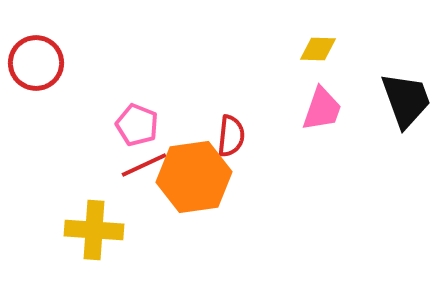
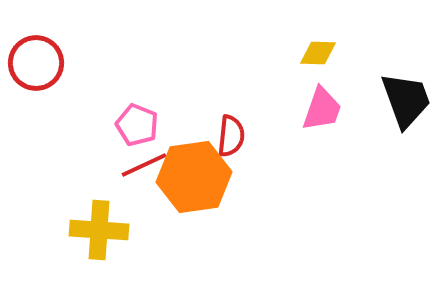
yellow diamond: moved 4 px down
yellow cross: moved 5 px right
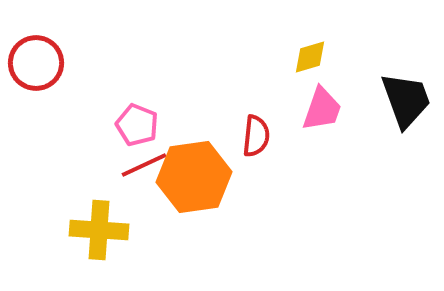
yellow diamond: moved 8 px left, 4 px down; rotated 18 degrees counterclockwise
red semicircle: moved 25 px right
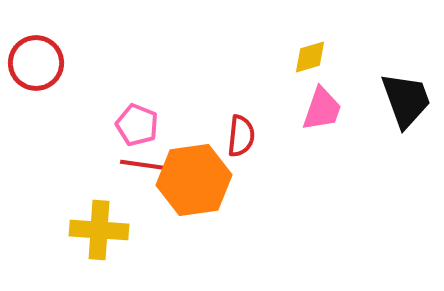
red semicircle: moved 15 px left
red line: rotated 33 degrees clockwise
orange hexagon: moved 3 px down
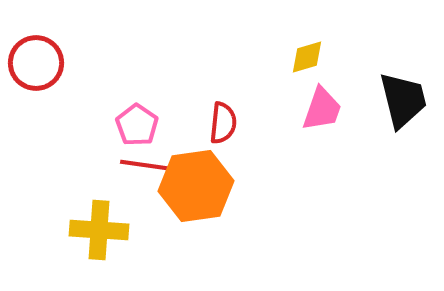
yellow diamond: moved 3 px left
black trapezoid: moved 3 px left; rotated 6 degrees clockwise
pink pentagon: rotated 12 degrees clockwise
red semicircle: moved 18 px left, 13 px up
orange hexagon: moved 2 px right, 6 px down
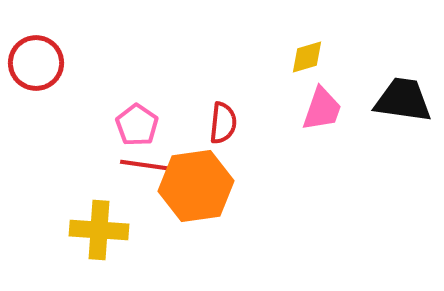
black trapezoid: rotated 68 degrees counterclockwise
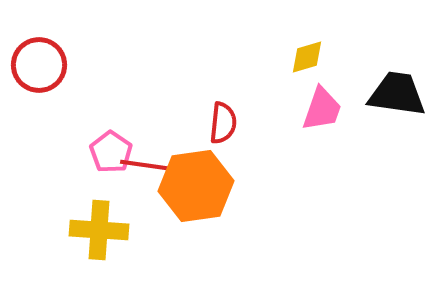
red circle: moved 3 px right, 2 px down
black trapezoid: moved 6 px left, 6 px up
pink pentagon: moved 26 px left, 27 px down
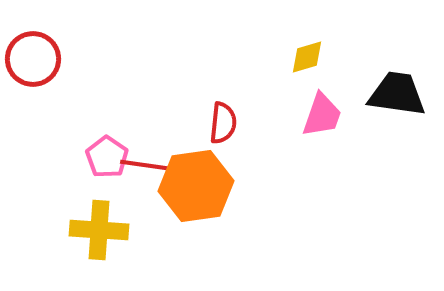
red circle: moved 6 px left, 6 px up
pink trapezoid: moved 6 px down
pink pentagon: moved 4 px left, 5 px down
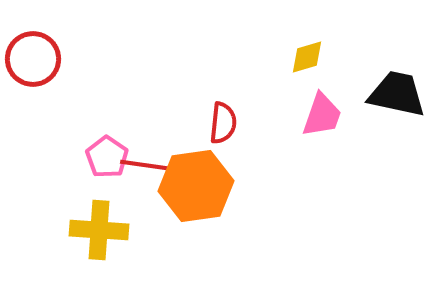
black trapezoid: rotated 4 degrees clockwise
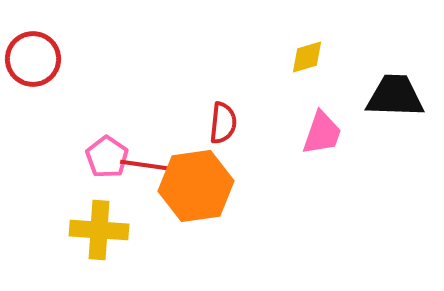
black trapezoid: moved 2 px left, 2 px down; rotated 10 degrees counterclockwise
pink trapezoid: moved 18 px down
